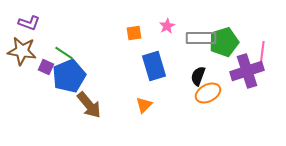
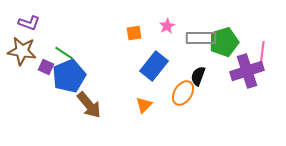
blue rectangle: rotated 56 degrees clockwise
orange ellipse: moved 25 px left; rotated 30 degrees counterclockwise
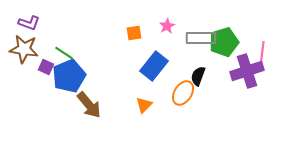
brown star: moved 2 px right, 2 px up
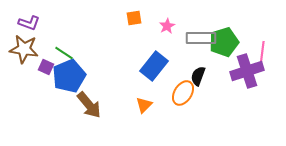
orange square: moved 15 px up
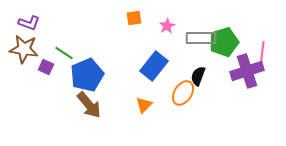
blue pentagon: moved 18 px right, 1 px up
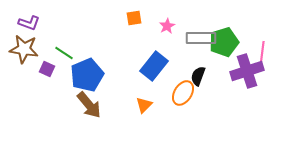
purple square: moved 1 px right, 2 px down
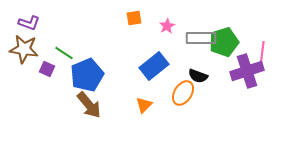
blue rectangle: rotated 12 degrees clockwise
black semicircle: rotated 90 degrees counterclockwise
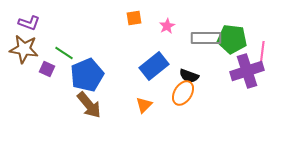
gray rectangle: moved 5 px right
green pentagon: moved 8 px right, 3 px up; rotated 24 degrees clockwise
black semicircle: moved 9 px left
